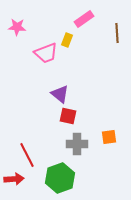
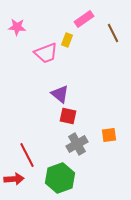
brown line: moved 4 px left; rotated 24 degrees counterclockwise
orange square: moved 2 px up
gray cross: rotated 30 degrees counterclockwise
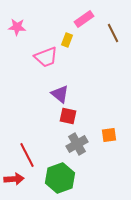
pink trapezoid: moved 4 px down
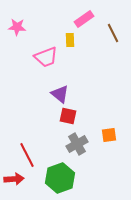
yellow rectangle: moved 3 px right; rotated 24 degrees counterclockwise
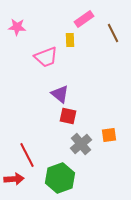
gray cross: moved 4 px right; rotated 10 degrees counterclockwise
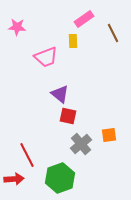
yellow rectangle: moved 3 px right, 1 px down
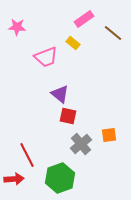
brown line: rotated 24 degrees counterclockwise
yellow rectangle: moved 2 px down; rotated 48 degrees counterclockwise
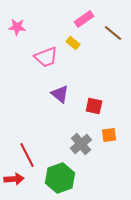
red square: moved 26 px right, 10 px up
